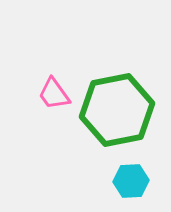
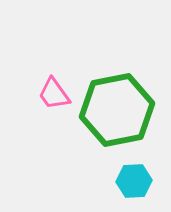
cyan hexagon: moved 3 px right
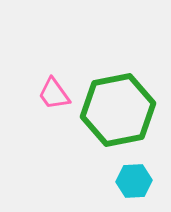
green hexagon: moved 1 px right
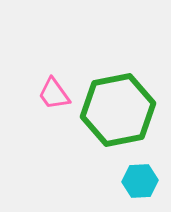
cyan hexagon: moved 6 px right
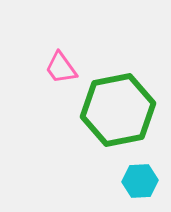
pink trapezoid: moved 7 px right, 26 px up
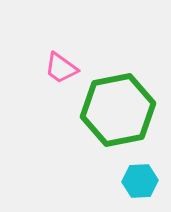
pink trapezoid: rotated 18 degrees counterclockwise
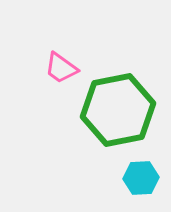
cyan hexagon: moved 1 px right, 3 px up
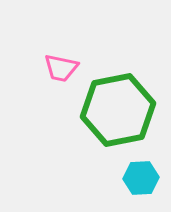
pink trapezoid: rotated 24 degrees counterclockwise
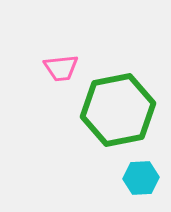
pink trapezoid: rotated 18 degrees counterclockwise
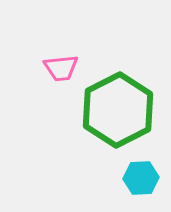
green hexagon: rotated 16 degrees counterclockwise
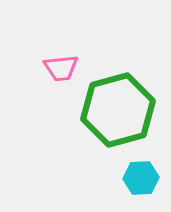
green hexagon: rotated 12 degrees clockwise
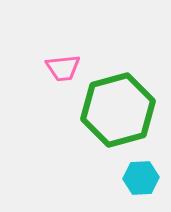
pink trapezoid: moved 2 px right
